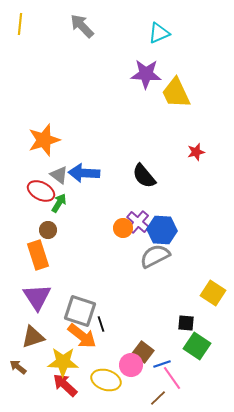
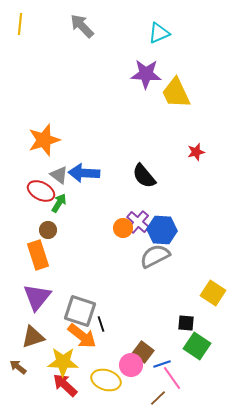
purple triangle: rotated 12 degrees clockwise
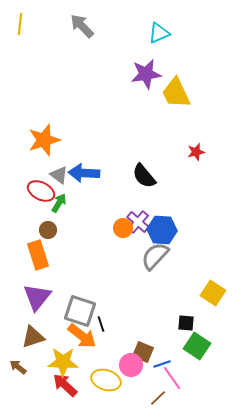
purple star: rotated 12 degrees counterclockwise
gray semicircle: rotated 20 degrees counterclockwise
brown square: rotated 15 degrees counterclockwise
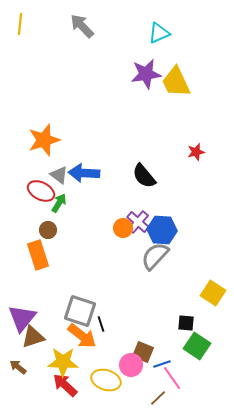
yellow trapezoid: moved 11 px up
purple triangle: moved 15 px left, 21 px down
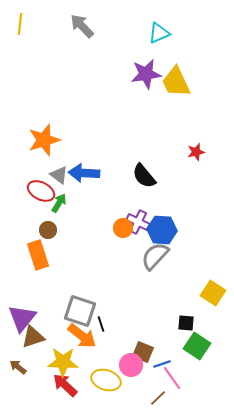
purple cross: rotated 15 degrees counterclockwise
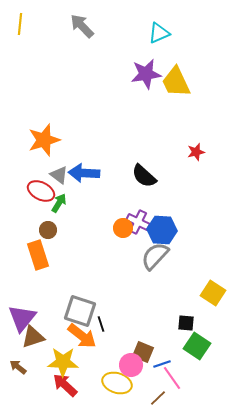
black semicircle: rotated 8 degrees counterclockwise
yellow ellipse: moved 11 px right, 3 px down
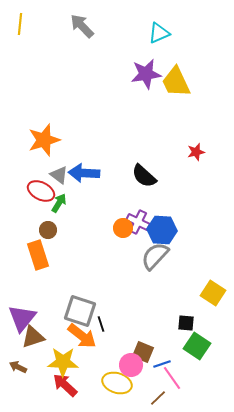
brown arrow: rotated 12 degrees counterclockwise
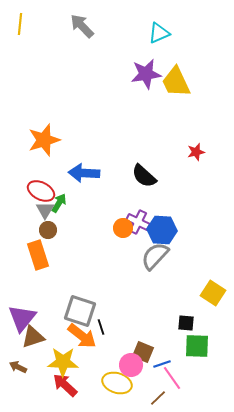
gray triangle: moved 14 px left, 35 px down; rotated 24 degrees clockwise
black line: moved 3 px down
green square: rotated 32 degrees counterclockwise
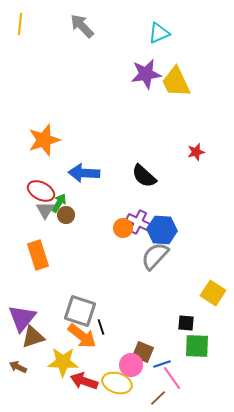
brown circle: moved 18 px right, 15 px up
red arrow: moved 19 px right, 4 px up; rotated 24 degrees counterclockwise
